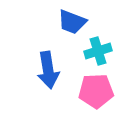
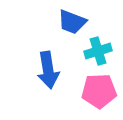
pink pentagon: moved 3 px right
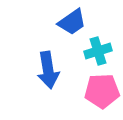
blue trapezoid: rotated 56 degrees counterclockwise
pink pentagon: moved 3 px right
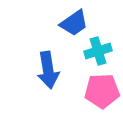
blue trapezoid: moved 2 px right, 1 px down
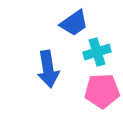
cyan cross: moved 1 px left, 1 px down
blue arrow: moved 1 px up
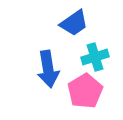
cyan cross: moved 2 px left, 5 px down
pink pentagon: moved 17 px left; rotated 28 degrees counterclockwise
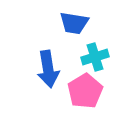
blue trapezoid: rotated 44 degrees clockwise
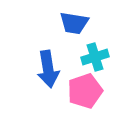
pink pentagon: rotated 12 degrees clockwise
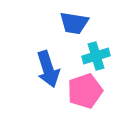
cyan cross: moved 1 px right, 1 px up
blue arrow: rotated 9 degrees counterclockwise
